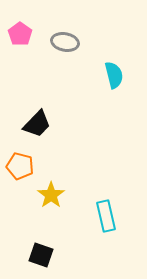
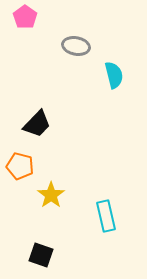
pink pentagon: moved 5 px right, 17 px up
gray ellipse: moved 11 px right, 4 px down
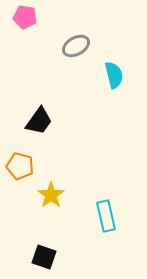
pink pentagon: rotated 25 degrees counterclockwise
gray ellipse: rotated 40 degrees counterclockwise
black trapezoid: moved 2 px right, 3 px up; rotated 8 degrees counterclockwise
black square: moved 3 px right, 2 px down
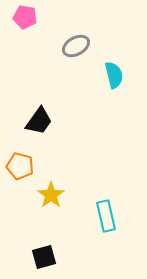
black square: rotated 35 degrees counterclockwise
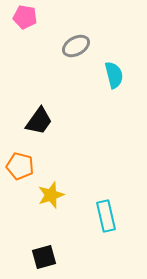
yellow star: rotated 16 degrees clockwise
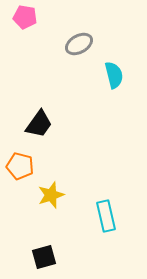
gray ellipse: moved 3 px right, 2 px up
black trapezoid: moved 3 px down
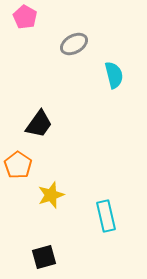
pink pentagon: rotated 20 degrees clockwise
gray ellipse: moved 5 px left
orange pentagon: moved 2 px left, 1 px up; rotated 20 degrees clockwise
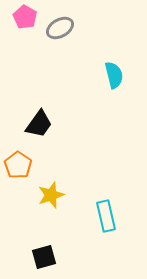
gray ellipse: moved 14 px left, 16 px up
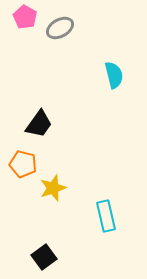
orange pentagon: moved 5 px right, 1 px up; rotated 20 degrees counterclockwise
yellow star: moved 2 px right, 7 px up
black square: rotated 20 degrees counterclockwise
